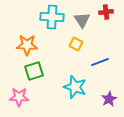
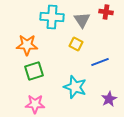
red cross: rotated 16 degrees clockwise
pink star: moved 16 px right, 7 px down
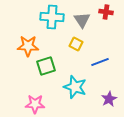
orange star: moved 1 px right, 1 px down
green square: moved 12 px right, 5 px up
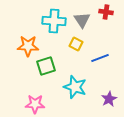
cyan cross: moved 2 px right, 4 px down
blue line: moved 4 px up
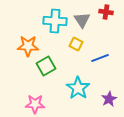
cyan cross: moved 1 px right
green square: rotated 12 degrees counterclockwise
cyan star: moved 3 px right, 1 px down; rotated 15 degrees clockwise
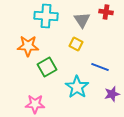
cyan cross: moved 9 px left, 5 px up
blue line: moved 9 px down; rotated 42 degrees clockwise
green square: moved 1 px right, 1 px down
cyan star: moved 1 px left, 1 px up
purple star: moved 3 px right, 5 px up; rotated 14 degrees clockwise
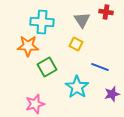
cyan cross: moved 4 px left, 6 px down
pink star: rotated 18 degrees counterclockwise
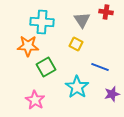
green square: moved 1 px left
pink star: moved 4 px up; rotated 24 degrees counterclockwise
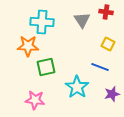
yellow square: moved 32 px right
green square: rotated 18 degrees clockwise
pink star: rotated 24 degrees counterclockwise
